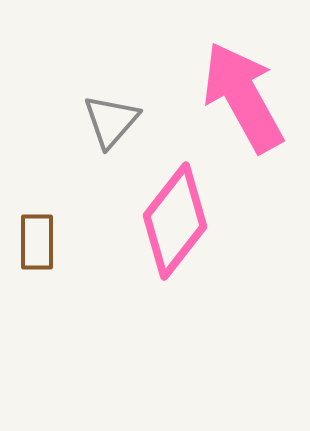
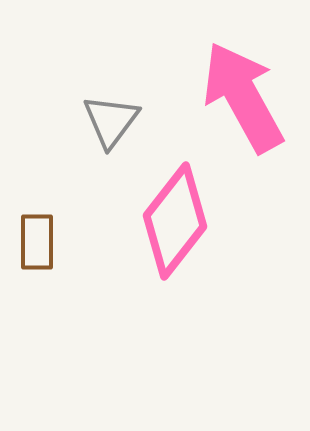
gray triangle: rotated 4 degrees counterclockwise
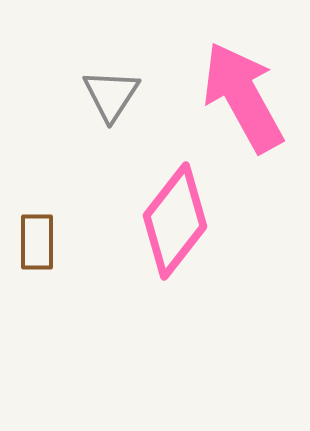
gray triangle: moved 26 px up; rotated 4 degrees counterclockwise
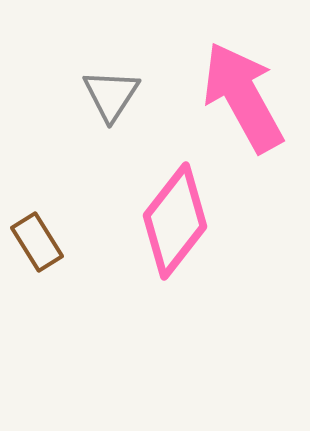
brown rectangle: rotated 32 degrees counterclockwise
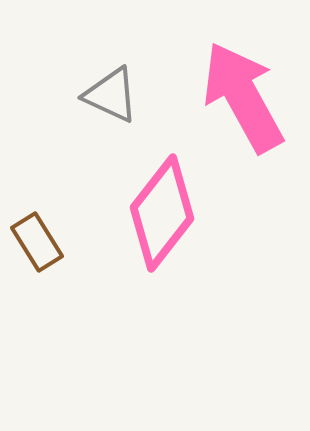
gray triangle: rotated 38 degrees counterclockwise
pink diamond: moved 13 px left, 8 px up
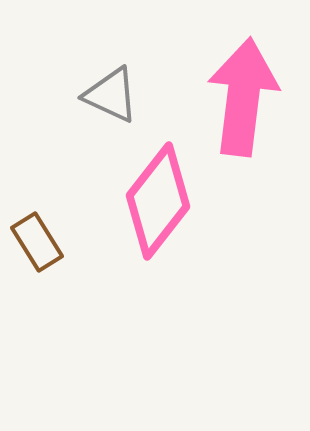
pink arrow: rotated 36 degrees clockwise
pink diamond: moved 4 px left, 12 px up
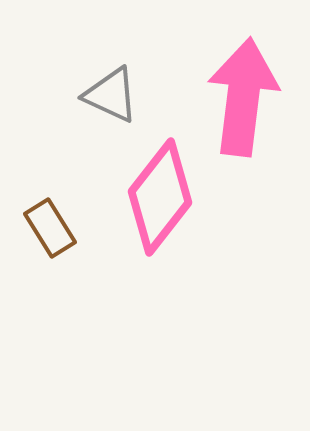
pink diamond: moved 2 px right, 4 px up
brown rectangle: moved 13 px right, 14 px up
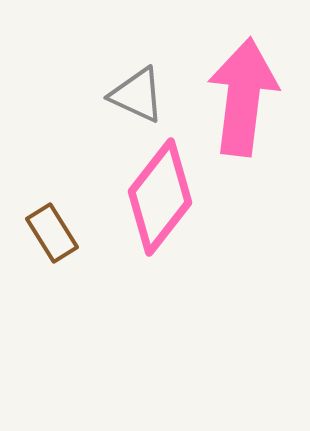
gray triangle: moved 26 px right
brown rectangle: moved 2 px right, 5 px down
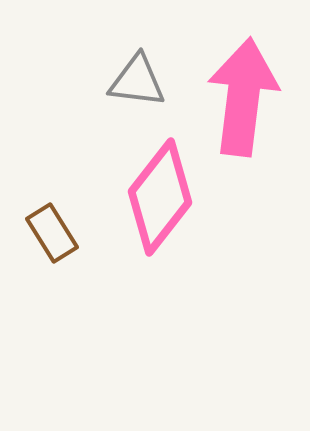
gray triangle: moved 14 px up; rotated 18 degrees counterclockwise
